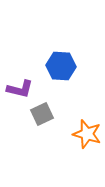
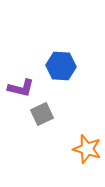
purple L-shape: moved 1 px right, 1 px up
orange star: moved 15 px down
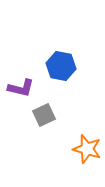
blue hexagon: rotated 8 degrees clockwise
gray square: moved 2 px right, 1 px down
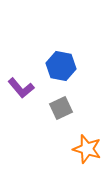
purple L-shape: rotated 36 degrees clockwise
gray square: moved 17 px right, 7 px up
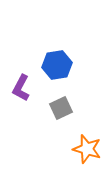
blue hexagon: moved 4 px left, 1 px up; rotated 20 degrees counterclockwise
purple L-shape: rotated 68 degrees clockwise
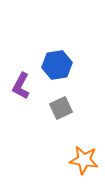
purple L-shape: moved 2 px up
orange star: moved 3 px left, 11 px down; rotated 8 degrees counterclockwise
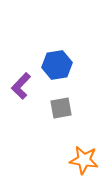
purple L-shape: rotated 16 degrees clockwise
gray square: rotated 15 degrees clockwise
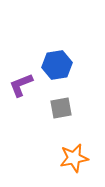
purple L-shape: moved 1 px up; rotated 24 degrees clockwise
orange star: moved 10 px left, 2 px up; rotated 20 degrees counterclockwise
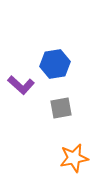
blue hexagon: moved 2 px left, 1 px up
purple L-shape: rotated 116 degrees counterclockwise
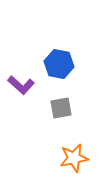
blue hexagon: moved 4 px right; rotated 20 degrees clockwise
